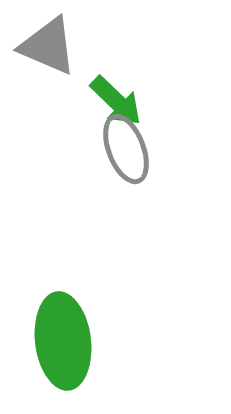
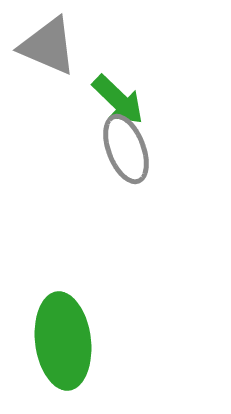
green arrow: moved 2 px right, 1 px up
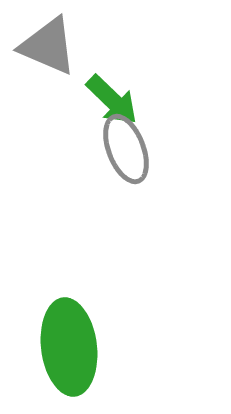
green arrow: moved 6 px left
green ellipse: moved 6 px right, 6 px down
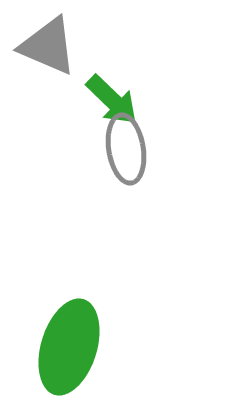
gray ellipse: rotated 12 degrees clockwise
green ellipse: rotated 24 degrees clockwise
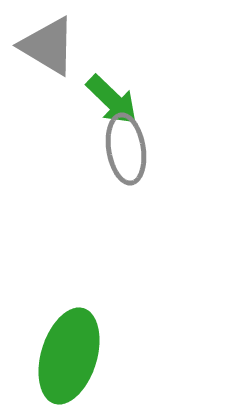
gray triangle: rotated 8 degrees clockwise
green ellipse: moved 9 px down
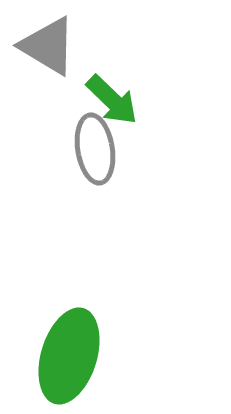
gray ellipse: moved 31 px left
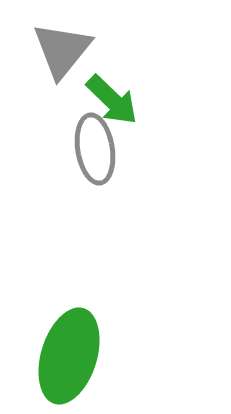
gray triangle: moved 14 px right, 4 px down; rotated 38 degrees clockwise
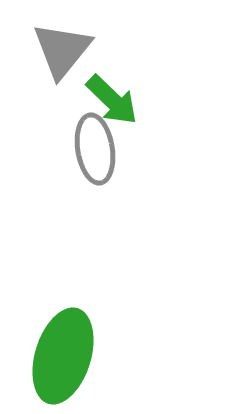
green ellipse: moved 6 px left
